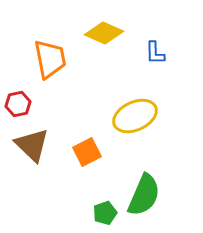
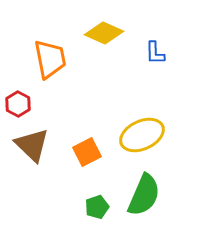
red hexagon: rotated 20 degrees counterclockwise
yellow ellipse: moved 7 px right, 19 px down
green pentagon: moved 8 px left, 6 px up
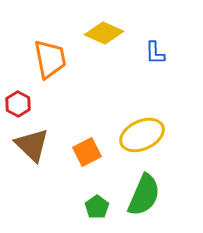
green pentagon: rotated 15 degrees counterclockwise
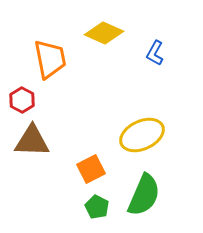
blue L-shape: rotated 30 degrees clockwise
red hexagon: moved 4 px right, 4 px up
brown triangle: moved 4 px up; rotated 42 degrees counterclockwise
orange square: moved 4 px right, 17 px down
green pentagon: rotated 10 degrees counterclockwise
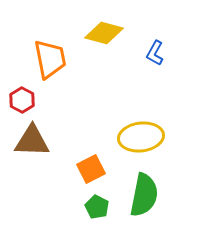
yellow diamond: rotated 9 degrees counterclockwise
yellow ellipse: moved 1 px left, 2 px down; rotated 18 degrees clockwise
green semicircle: rotated 12 degrees counterclockwise
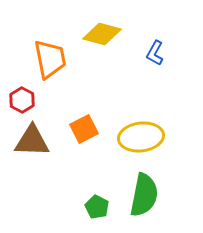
yellow diamond: moved 2 px left, 1 px down
orange square: moved 7 px left, 40 px up
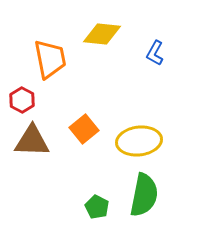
yellow diamond: rotated 9 degrees counterclockwise
orange square: rotated 12 degrees counterclockwise
yellow ellipse: moved 2 px left, 4 px down
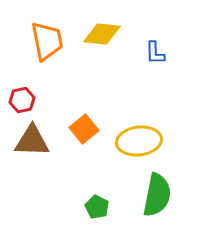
blue L-shape: rotated 30 degrees counterclockwise
orange trapezoid: moved 3 px left, 18 px up
red hexagon: rotated 20 degrees clockwise
green semicircle: moved 13 px right
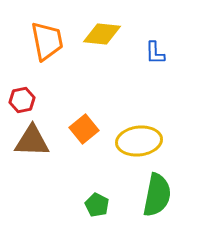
green pentagon: moved 2 px up
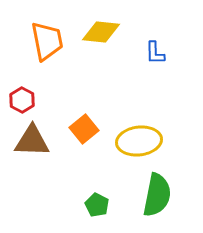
yellow diamond: moved 1 px left, 2 px up
red hexagon: rotated 20 degrees counterclockwise
